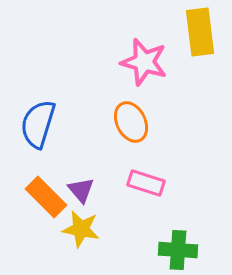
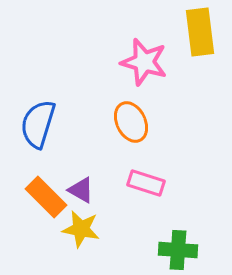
purple triangle: rotated 20 degrees counterclockwise
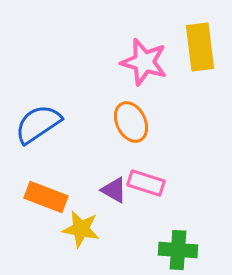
yellow rectangle: moved 15 px down
blue semicircle: rotated 39 degrees clockwise
purple triangle: moved 33 px right
orange rectangle: rotated 24 degrees counterclockwise
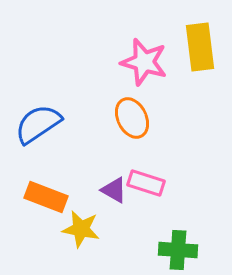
orange ellipse: moved 1 px right, 4 px up
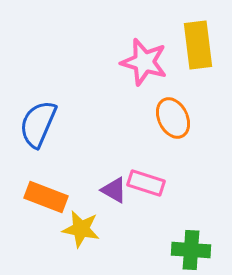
yellow rectangle: moved 2 px left, 2 px up
orange ellipse: moved 41 px right
blue semicircle: rotated 33 degrees counterclockwise
green cross: moved 13 px right
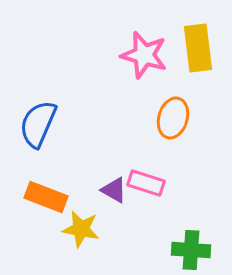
yellow rectangle: moved 3 px down
pink star: moved 7 px up
orange ellipse: rotated 42 degrees clockwise
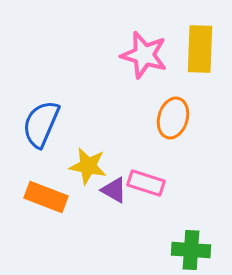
yellow rectangle: moved 2 px right, 1 px down; rotated 9 degrees clockwise
blue semicircle: moved 3 px right
yellow star: moved 7 px right, 63 px up
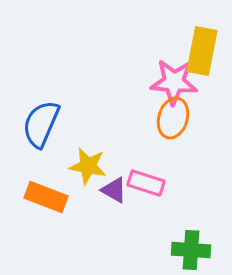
yellow rectangle: moved 2 px right, 2 px down; rotated 9 degrees clockwise
pink star: moved 30 px right, 27 px down; rotated 12 degrees counterclockwise
